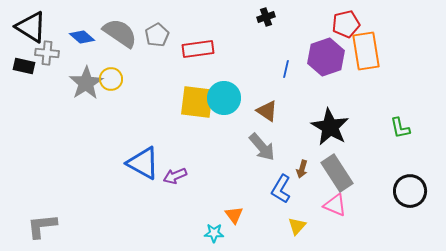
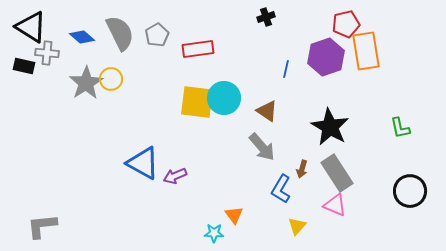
gray semicircle: rotated 30 degrees clockwise
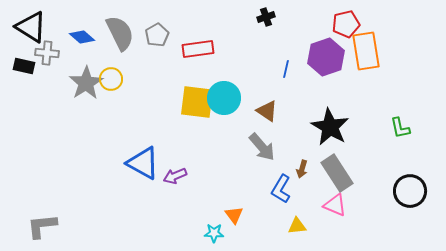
yellow triangle: rotated 42 degrees clockwise
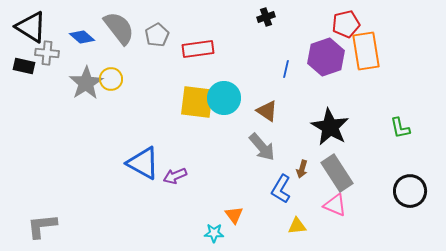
gray semicircle: moved 1 px left, 5 px up; rotated 12 degrees counterclockwise
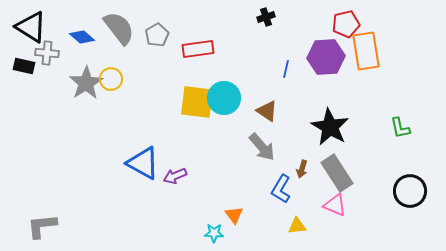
purple hexagon: rotated 15 degrees clockwise
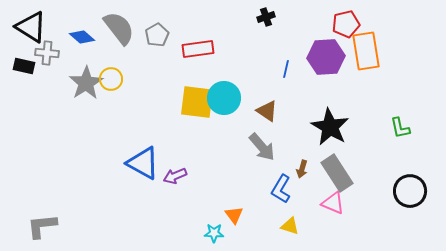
pink triangle: moved 2 px left, 2 px up
yellow triangle: moved 7 px left; rotated 24 degrees clockwise
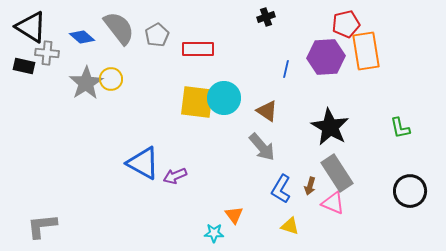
red rectangle: rotated 8 degrees clockwise
brown arrow: moved 8 px right, 17 px down
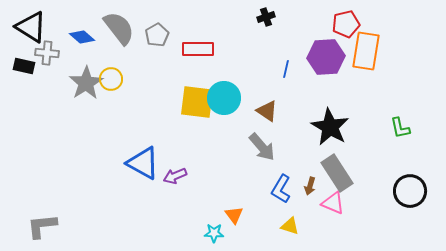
orange rectangle: rotated 18 degrees clockwise
